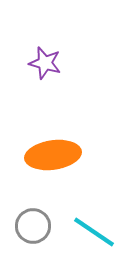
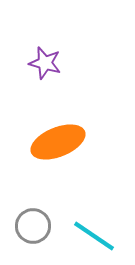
orange ellipse: moved 5 px right, 13 px up; rotated 14 degrees counterclockwise
cyan line: moved 4 px down
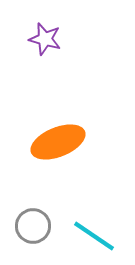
purple star: moved 24 px up
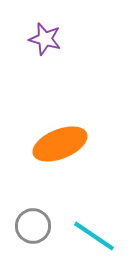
orange ellipse: moved 2 px right, 2 px down
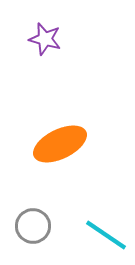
orange ellipse: rotated 4 degrees counterclockwise
cyan line: moved 12 px right, 1 px up
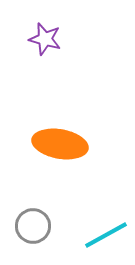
orange ellipse: rotated 36 degrees clockwise
cyan line: rotated 63 degrees counterclockwise
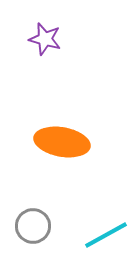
orange ellipse: moved 2 px right, 2 px up
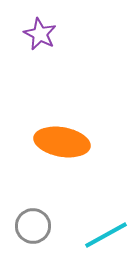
purple star: moved 5 px left, 5 px up; rotated 12 degrees clockwise
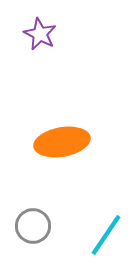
orange ellipse: rotated 20 degrees counterclockwise
cyan line: rotated 27 degrees counterclockwise
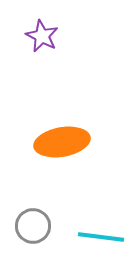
purple star: moved 2 px right, 2 px down
cyan line: moved 5 px left, 2 px down; rotated 63 degrees clockwise
